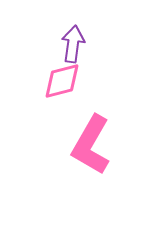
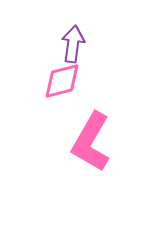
pink L-shape: moved 3 px up
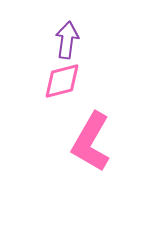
purple arrow: moved 6 px left, 4 px up
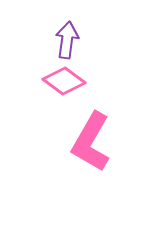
pink diamond: moved 2 px right; rotated 51 degrees clockwise
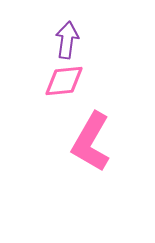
pink diamond: rotated 42 degrees counterclockwise
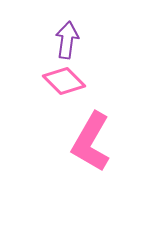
pink diamond: rotated 51 degrees clockwise
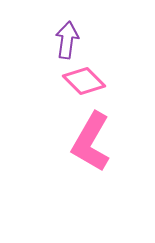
pink diamond: moved 20 px right
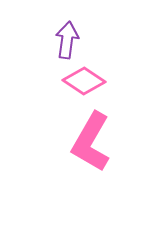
pink diamond: rotated 12 degrees counterclockwise
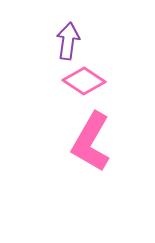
purple arrow: moved 1 px right, 1 px down
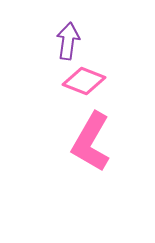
pink diamond: rotated 12 degrees counterclockwise
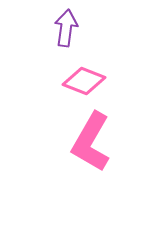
purple arrow: moved 2 px left, 13 px up
